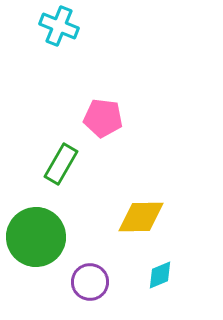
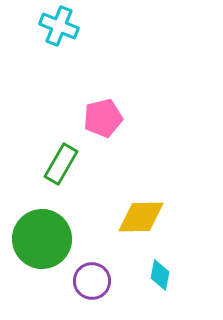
pink pentagon: rotated 21 degrees counterclockwise
green circle: moved 6 px right, 2 px down
cyan diamond: rotated 56 degrees counterclockwise
purple circle: moved 2 px right, 1 px up
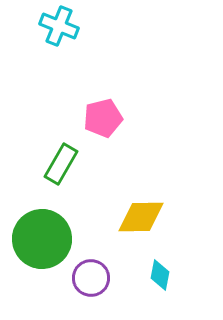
purple circle: moved 1 px left, 3 px up
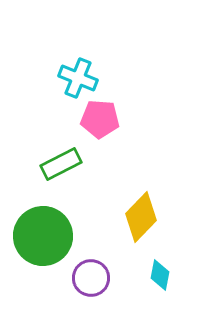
cyan cross: moved 19 px right, 52 px down
pink pentagon: moved 3 px left, 1 px down; rotated 18 degrees clockwise
green rectangle: rotated 33 degrees clockwise
yellow diamond: rotated 45 degrees counterclockwise
green circle: moved 1 px right, 3 px up
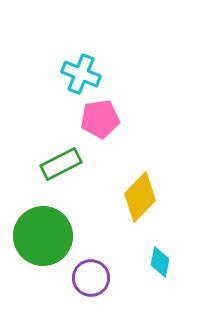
cyan cross: moved 3 px right, 4 px up
pink pentagon: rotated 12 degrees counterclockwise
yellow diamond: moved 1 px left, 20 px up
cyan diamond: moved 13 px up
